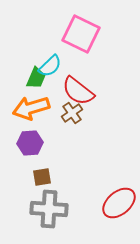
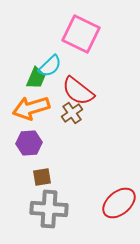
purple hexagon: moved 1 px left
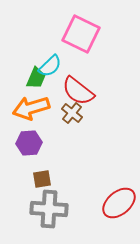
brown cross: rotated 15 degrees counterclockwise
brown square: moved 2 px down
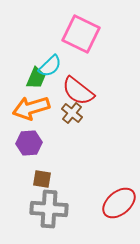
brown square: rotated 18 degrees clockwise
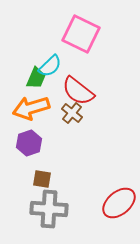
purple hexagon: rotated 15 degrees counterclockwise
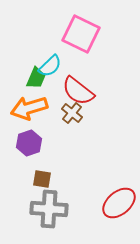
orange arrow: moved 2 px left
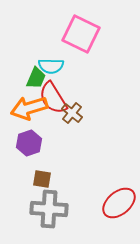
cyan semicircle: moved 1 px right; rotated 45 degrees clockwise
red semicircle: moved 25 px left, 7 px down; rotated 20 degrees clockwise
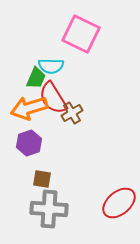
brown cross: rotated 20 degrees clockwise
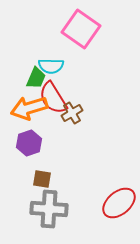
pink square: moved 5 px up; rotated 9 degrees clockwise
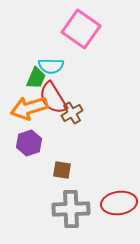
brown square: moved 20 px right, 9 px up
red ellipse: rotated 32 degrees clockwise
gray cross: moved 22 px right; rotated 6 degrees counterclockwise
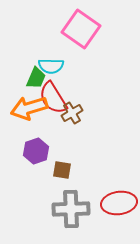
purple hexagon: moved 7 px right, 8 px down
